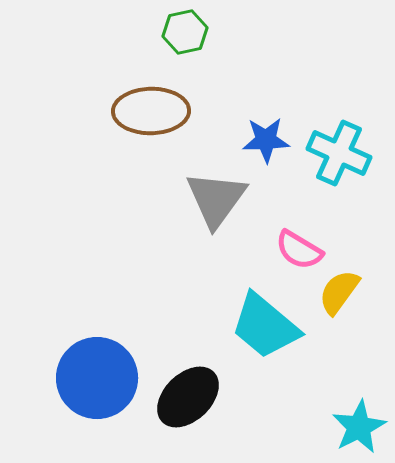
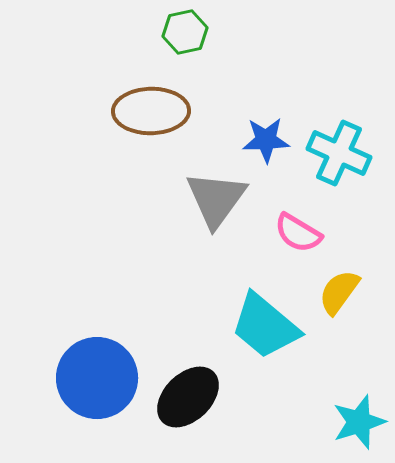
pink semicircle: moved 1 px left, 17 px up
cyan star: moved 5 px up; rotated 10 degrees clockwise
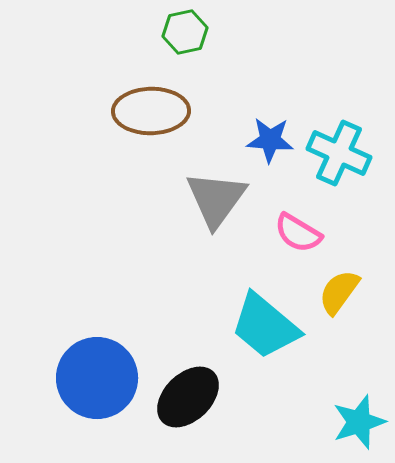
blue star: moved 4 px right; rotated 6 degrees clockwise
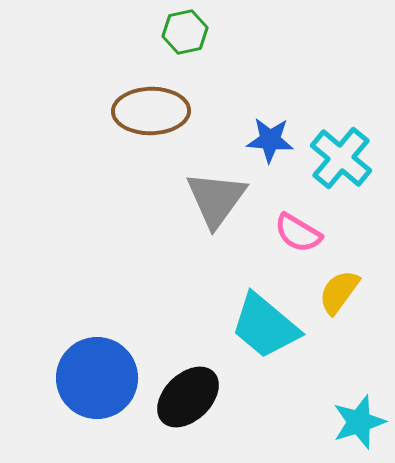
cyan cross: moved 2 px right, 5 px down; rotated 16 degrees clockwise
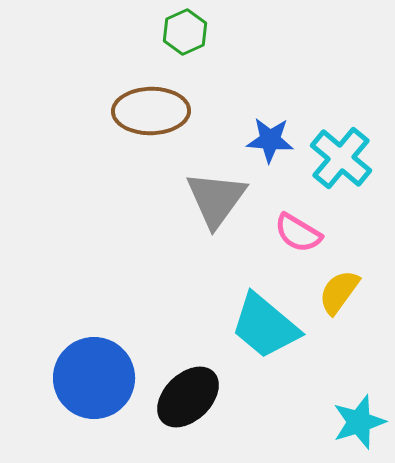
green hexagon: rotated 12 degrees counterclockwise
blue circle: moved 3 px left
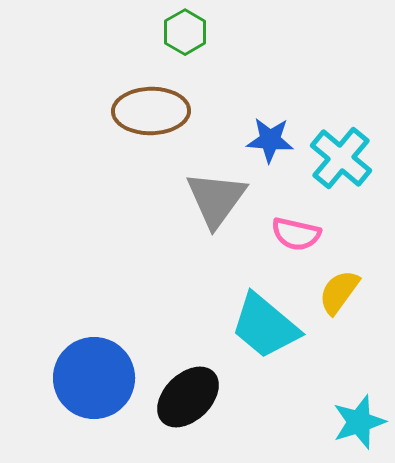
green hexagon: rotated 6 degrees counterclockwise
pink semicircle: moved 2 px left, 1 px down; rotated 18 degrees counterclockwise
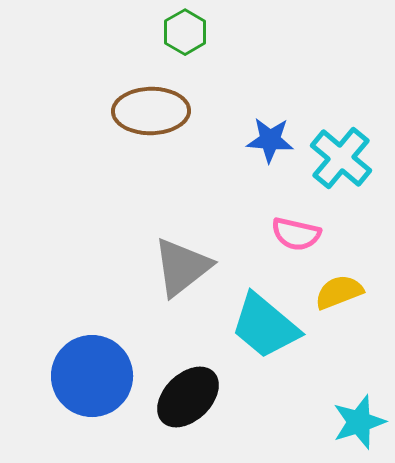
gray triangle: moved 34 px left, 68 px down; rotated 16 degrees clockwise
yellow semicircle: rotated 33 degrees clockwise
blue circle: moved 2 px left, 2 px up
